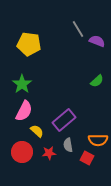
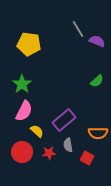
orange semicircle: moved 7 px up
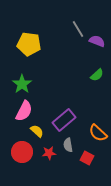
green semicircle: moved 6 px up
orange semicircle: rotated 42 degrees clockwise
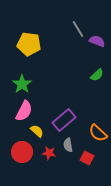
red star: rotated 16 degrees clockwise
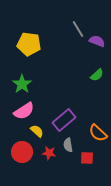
pink semicircle: rotated 30 degrees clockwise
red square: rotated 24 degrees counterclockwise
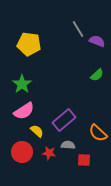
gray semicircle: rotated 104 degrees clockwise
red square: moved 3 px left, 2 px down
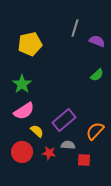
gray line: moved 3 px left, 1 px up; rotated 48 degrees clockwise
yellow pentagon: moved 1 px right; rotated 20 degrees counterclockwise
orange semicircle: moved 3 px left, 2 px up; rotated 90 degrees clockwise
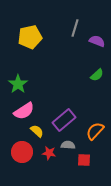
yellow pentagon: moved 7 px up
green star: moved 4 px left
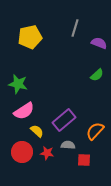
purple semicircle: moved 2 px right, 2 px down
green star: rotated 24 degrees counterclockwise
red star: moved 2 px left
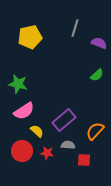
red circle: moved 1 px up
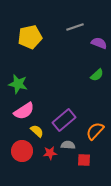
gray line: moved 1 px up; rotated 54 degrees clockwise
red star: moved 3 px right; rotated 16 degrees counterclockwise
